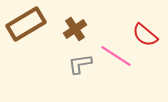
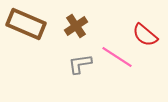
brown rectangle: rotated 54 degrees clockwise
brown cross: moved 1 px right, 3 px up
pink line: moved 1 px right, 1 px down
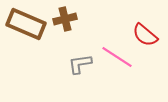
brown cross: moved 11 px left, 7 px up; rotated 20 degrees clockwise
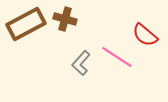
brown cross: rotated 30 degrees clockwise
brown rectangle: rotated 51 degrees counterclockwise
gray L-shape: moved 1 px right, 1 px up; rotated 40 degrees counterclockwise
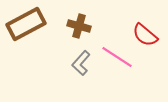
brown cross: moved 14 px right, 7 px down
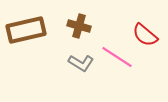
brown rectangle: moved 6 px down; rotated 15 degrees clockwise
gray L-shape: rotated 100 degrees counterclockwise
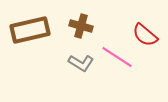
brown cross: moved 2 px right
brown rectangle: moved 4 px right
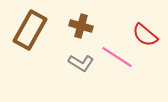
brown rectangle: rotated 48 degrees counterclockwise
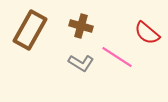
red semicircle: moved 2 px right, 2 px up
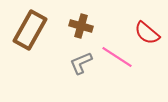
gray L-shape: rotated 125 degrees clockwise
